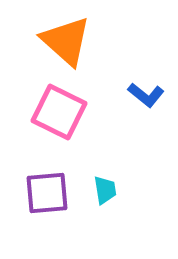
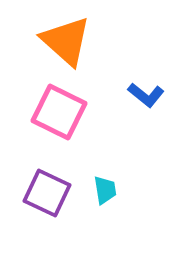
purple square: rotated 30 degrees clockwise
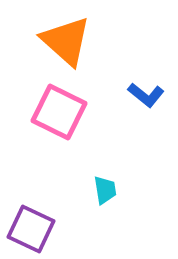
purple square: moved 16 px left, 36 px down
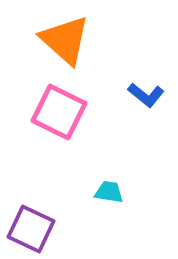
orange triangle: moved 1 px left, 1 px up
cyan trapezoid: moved 4 px right, 2 px down; rotated 72 degrees counterclockwise
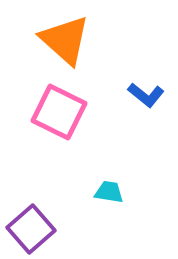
purple square: rotated 24 degrees clockwise
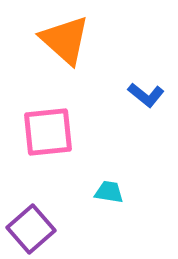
pink square: moved 11 px left, 20 px down; rotated 32 degrees counterclockwise
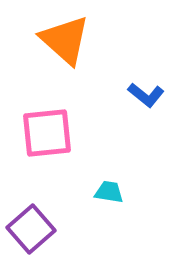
pink square: moved 1 px left, 1 px down
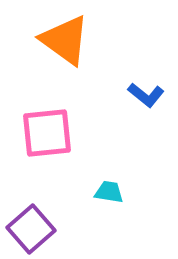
orange triangle: rotated 6 degrees counterclockwise
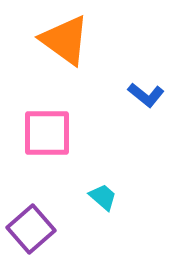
pink square: rotated 6 degrees clockwise
cyan trapezoid: moved 6 px left, 5 px down; rotated 32 degrees clockwise
